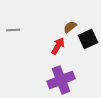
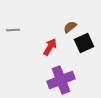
black square: moved 4 px left, 4 px down
red arrow: moved 8 px left, 1 px down
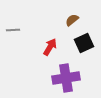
brown semicircle: moved 2 px right, 7 px up
purple cross: moved 5 px right, 2 px up; rotated 12 degrees clockwise
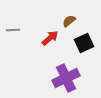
brown semicircle: moved 3 px left, 1 px down
red arrow: moved 9 px up; rotated 18 degrees clockwise
purple cross: rotated 16 degrees counterclockwise
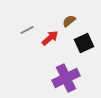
gray line: moved 14 px right; rotated 24 degrees counterclockwise
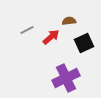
brown semicircle: rotated 32 degrees clockwise
red arrow: moved 1 px right, 1 px up
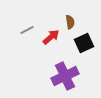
brown semicircle: moved 1 px right, 1 px down; rotated 88 degrees clockwise
purple cross: moved 1 px left, 2 px up
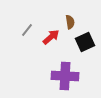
gray line: rotated 24 degrees counterclockwise
black square: moved 1 px right, 1 px up
purple cross: rotated 28 degrees clockwise
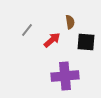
red arrow: moved 1 px right, 3 px down
black square: moved 1 px right; rotated 30 degrees clockwise
purple cross: rotated 8 degrees counterclockwise
